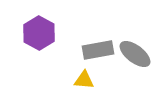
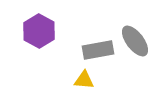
purple hexagon: moved 2 px up
gray ellipse: moved 13 px up; rotated 16 degrees clockwise
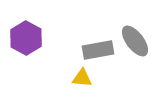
purple hexagon: moved 13 px left, 7 px down
yellow triangle: moved 2 px left, 2 px up
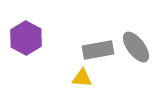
gray ellipse: moved 1 px right, 6 px down
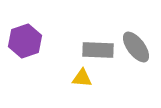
purple hexagon: moved 1 px left, 3 px down; rotated 12 degrees clockwise
gray rectangle: rotated 12 degrees clockwise
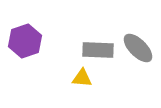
gray ellipse: moved 2 px right, 1 px down; rotated 8 degrees counterclockwise
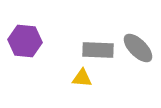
purple hexagon: rotated 24 degrees clockwise
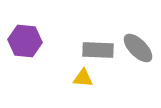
yellow triangle: moved 1 px right
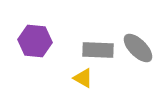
purple hexagon: moved 10 px right
yellow triangle: rotated 25 degrees clockwise
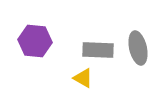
gray ellipse: rotated 32 degrees clockwise
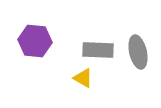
gray ellipse: moved 4 px down
